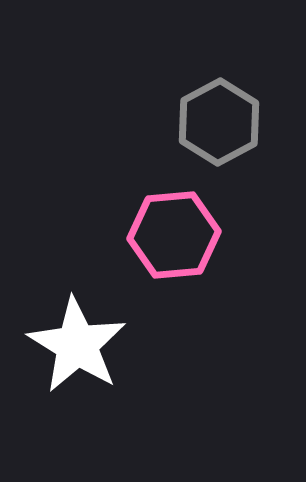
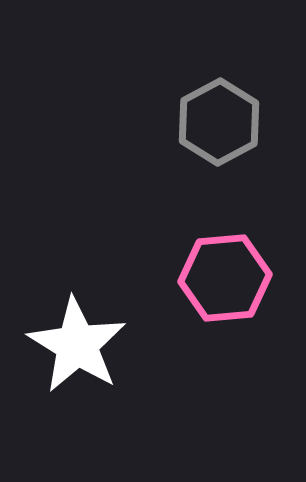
pink hexagon: moved 51 px right, 43 px down
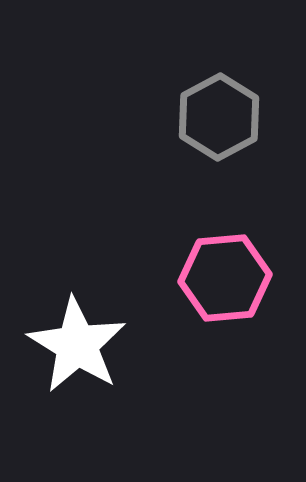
gray hexagon: moved 5 px up
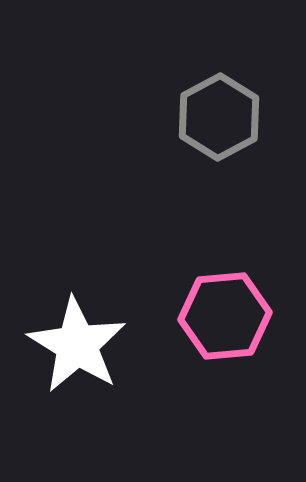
pink hexagon: moved 38 px down
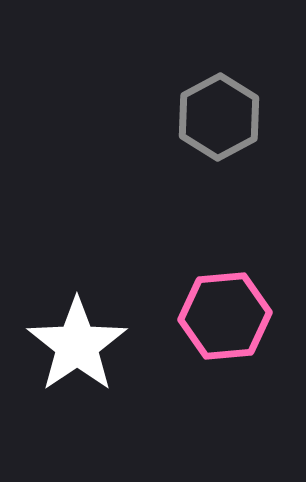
white star: rotated 6 degrees clockwise
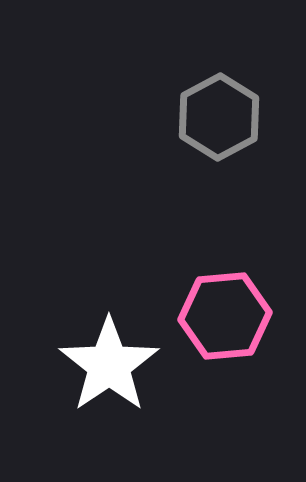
white star: moved 32 px right, 20 px down
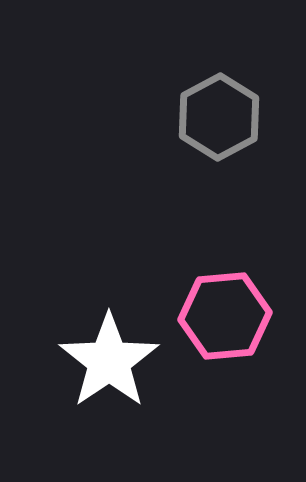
white star: moved 4 px up
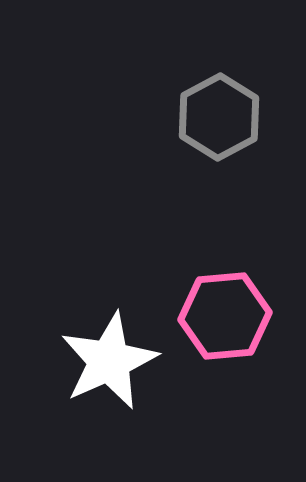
white star: rotated 10 degrees clockwise
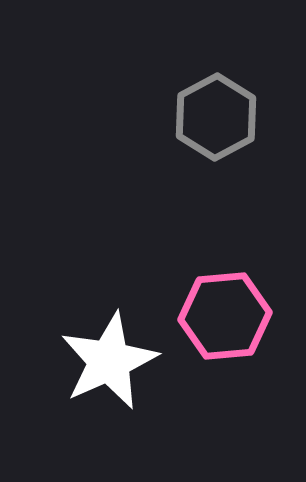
gray hexagon: moved 3 px left
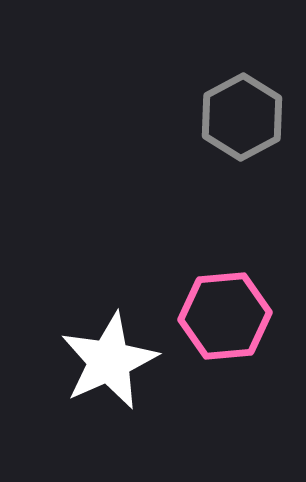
gray hexagon: moved 26 px right
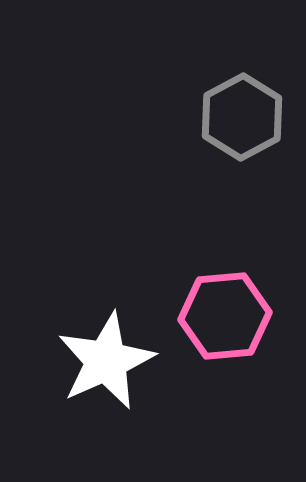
white star: moved 3 px left
